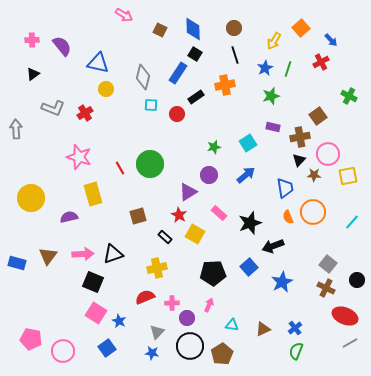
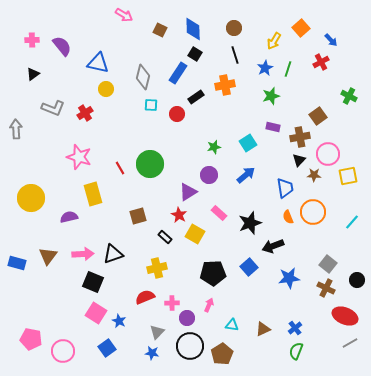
blue star at (282, 282): moved 7 px right, 4 px up; rotated 20 degrees clockwise
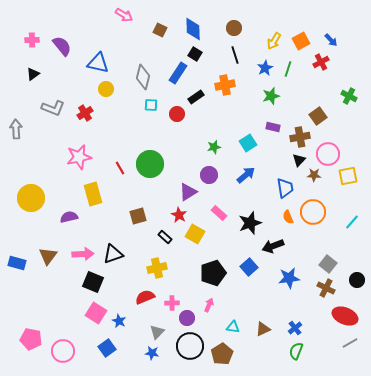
orange square at (301, 28): moved 13 px down; rotated 12 degrees clockwise
pink star at (79, 157): rotated 30 degrees counterclockwise
black pentagon at (213, 273): rotated 15 degrees counterclockwise
cyan triangle at (232, 325): moved 1 px right, 2 px down
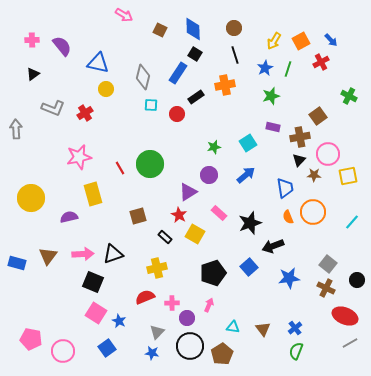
brown triangle at (263, 329): rotated 42 degrees counterclockwise
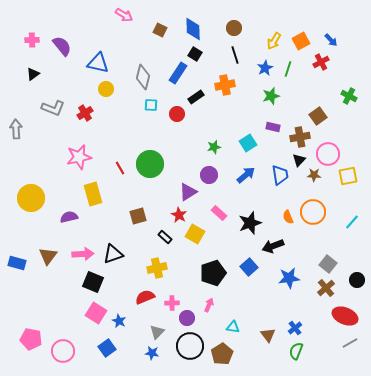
blue trapezoid at (285, 188): moved 5 px left, 13 px up
brown cross at (326, 288): rotated 24 degrees clockwise
brown triangle at (263, 329): moved 5 px right, 6 px down
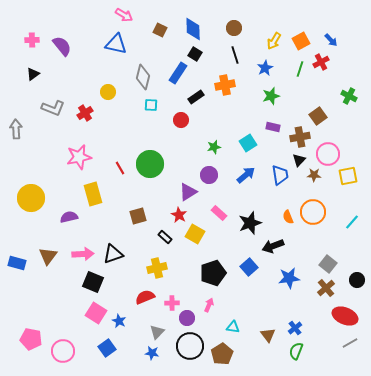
blue triangle at (98, 63): moved 18 px right, 19 px up
green line at (288, 69): moved 12 px right
yellow circle at (106, 89): moved 2 px right, 3 px down
red circle at (177, 114): moved 4 px right, 6 px down
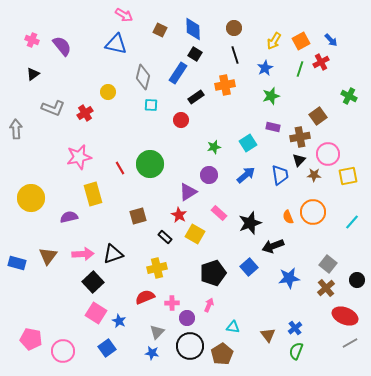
pink cross at (32, 40): rotated 24 degrees clockwise
black square at (93, 282): rotated 25 degrees clockwise
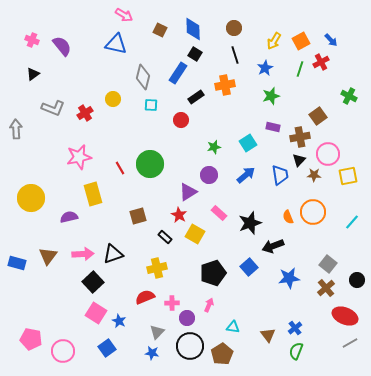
yellow circle at (108, 92): moved 5 px right, 7 px down
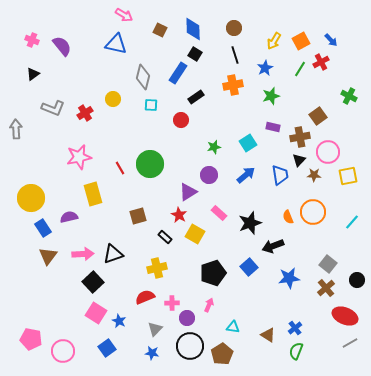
green line at (300, 69): rotated 14 degrees clockwise
orange cross at (225, 85): moved 8 px right
pink circle at (328, 154): moved 2 px up
blue rectangle at (17, 263): moved 26 px right, 35 px up; rotated 42 degrees clockwise
gray triangle at (157, 332): moved 2 px left, 3 px up
brown triangle at (268, 335): rotated 21 degrees counterclockwise
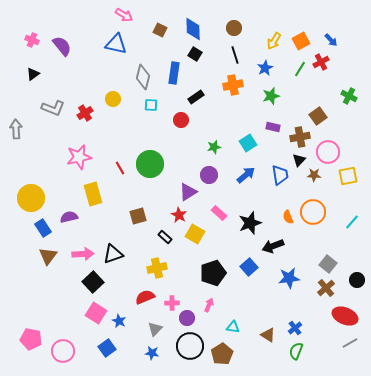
blue rectangle at (178, 73): moved 4 px left; rotated 25 degrees counterclockwise
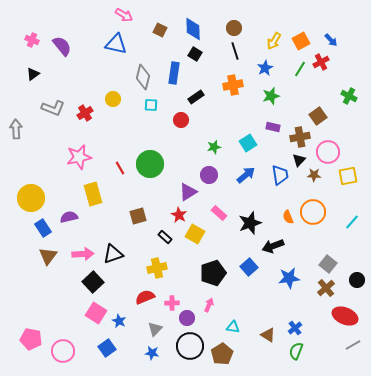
black line at (235, 55): moved 4 px up
gray line at (350, 343): moved 3 px right, 2 px down
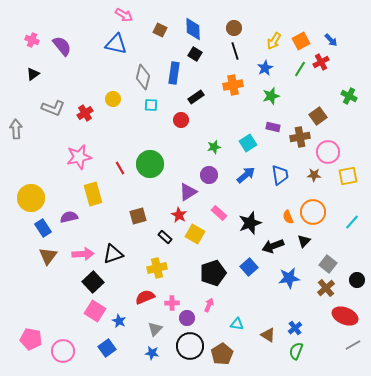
black triangle at (299, 160): moved 5 px right, 81 px down
pink square at (96, 313): moved 1 px left, 2 px up
cyan triangle at (233, 327): moved 4 px right, 3 px up
